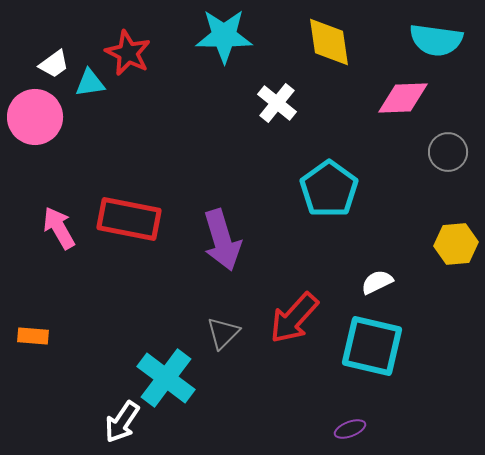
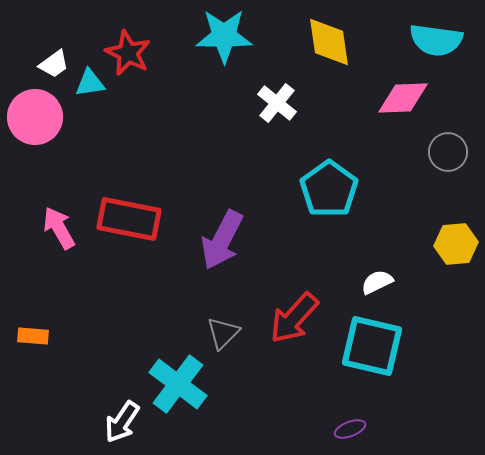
purple arrow: rotated 44 degrees clockwise
cyan cross: moved 12 px right, 6 px down
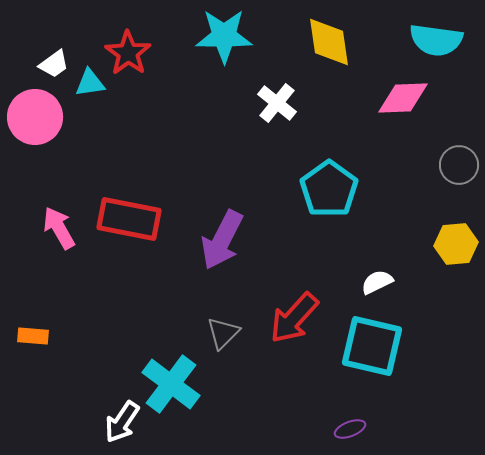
red star: rotated 9 degrees clockwise
gray circle: moved 11 px right, 13 px down
cyan cross: moved 7 px left
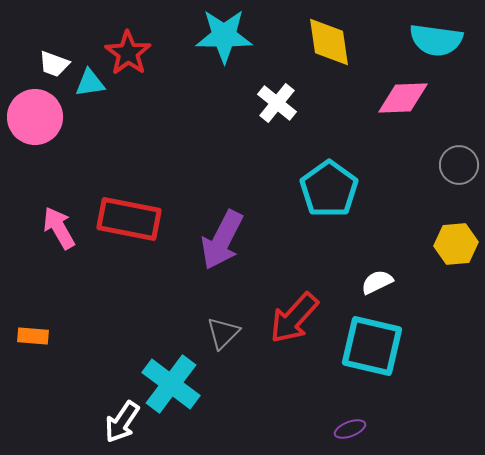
white trapezoid: rotated 56 degrees clockwise
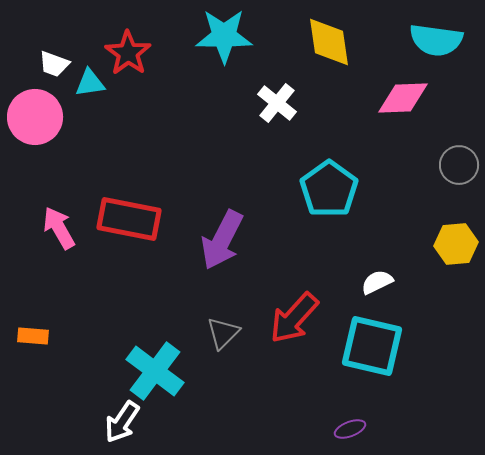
cyan cross: moved 16 px left, 13 px up
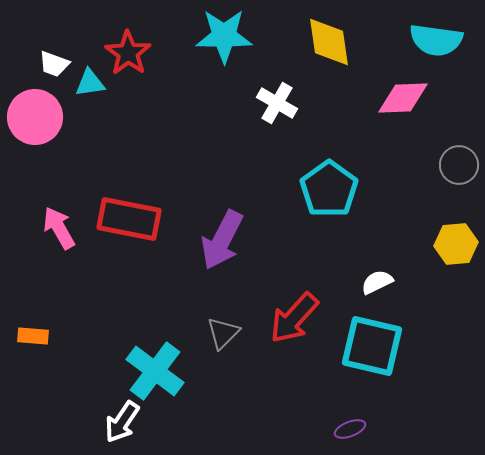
white cross: rotated 9 degrees counterclockwise
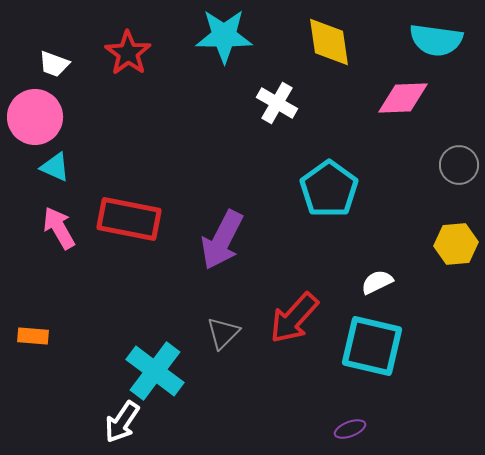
cyan triangle: moved 35 px left, 84 px down; rotated 32 degrees clockwise
